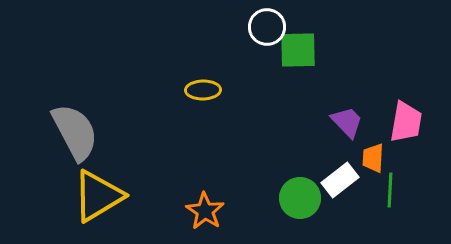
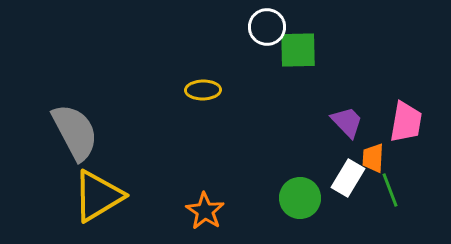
white rectangle: moved 8 px right, 2 px up; rotated 21 degrees counterclockwise
green line: rotated 24 degrees counterclockwise
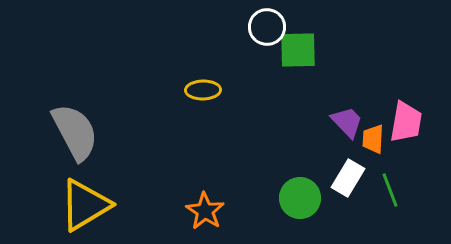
orange trapezoid: moved 19 px up
yellow triangle: moved 13 px left, 9 px down
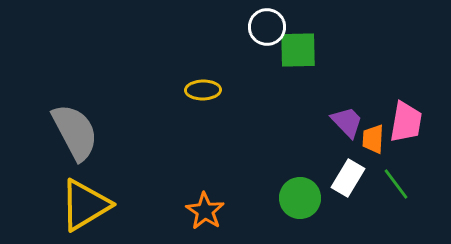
green line: moved 6 px right, 6 px up; rotated 16 degrees counterclockwise
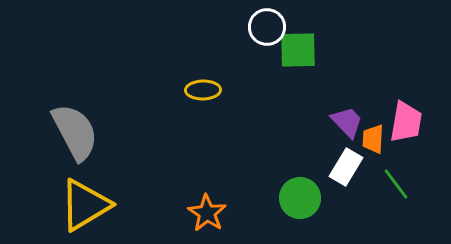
white rectangle: moved 2 px left, 11 px up
orange star: moved 2 px right, 2 px down
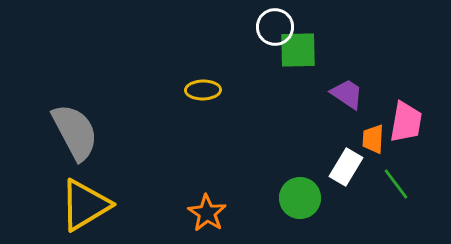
white circle: moved 8 px right
purple trapezoid: moved 28 px up; rotated 12 degrees counterclockwise
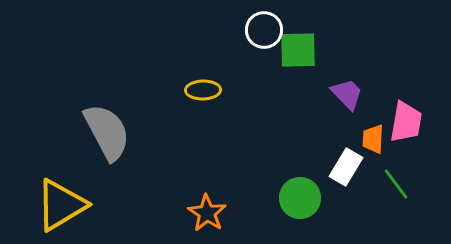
white circle: moved 11 px left, 3 px down
purple trapezoid: rotated 12 degrees clockwise
gray semicircle: moved 32 px right
yellow triangle: moved 24 px left
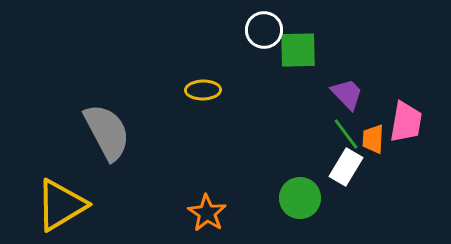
green line: moved 50 px left, 50 px up
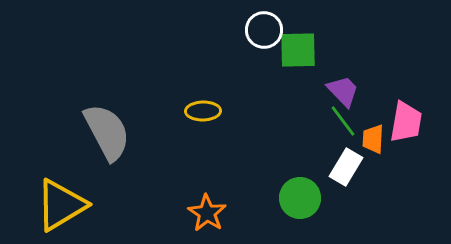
yellow ellipse: moved 21 px down
purple trapezoid: moved 4 px left, 3 px up
green line: moved 3 px left, 13 px up
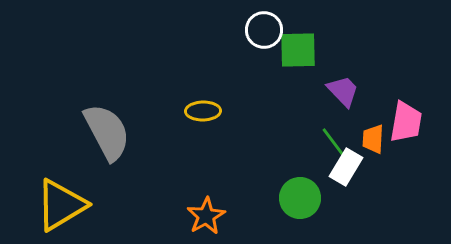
green line: moved 9 px left, 22 px down
orange star: moved 1 px left, 3 px down; rotated 9 degrees clockwise
